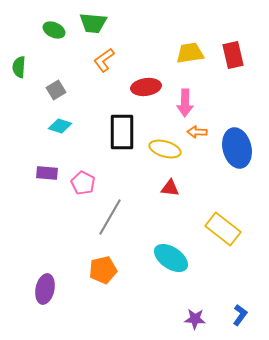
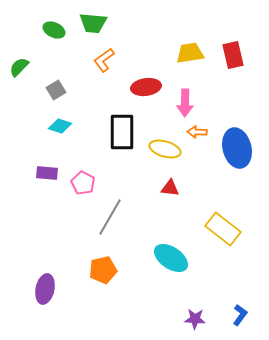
green semicircle: rotated 40 degrees clockwise
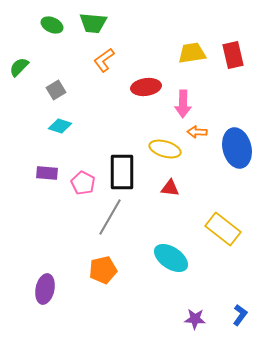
green ellipse: moved 2 px left, 5 px up
yellow trapezoid: moved 2 px right
pink arrow: moved 2 px left, 1 px down
black rectangle: moved 40 px down
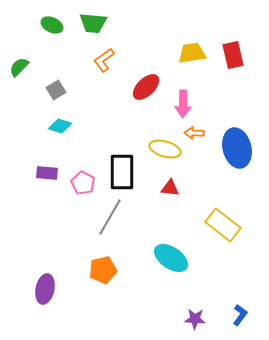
red ellipse: rotated 36 degrees counterclockwise
orange arrow: moved 3 px left, 1 px down
yellow rectangle: moved 4 px up
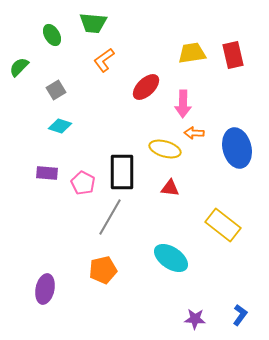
green ellipse: moved 10 px down; rotated 35 degrees clockwise
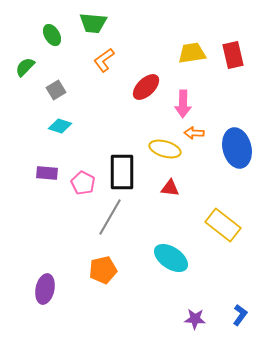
green semicircle: moved 6 px right
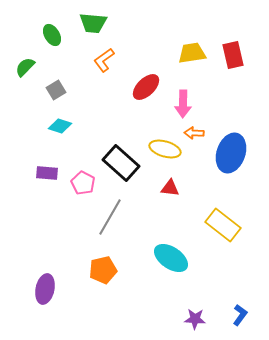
blue ellipse: moved 6 px left, 5 px down; rotated 33 degrees clockwise
black rectangle: moved 1 px left, 9 px up; rotated 48 degrees counterclockwise
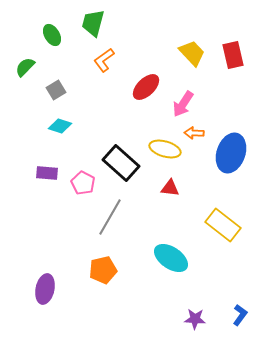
green trapezoid: rotated 100 degrees clockwise
yellow trapezoid: rotated 56 degrees clockwise
pink arrow: rotated 32 degrees clockwise
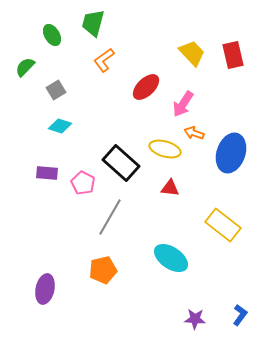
orange arrow: rotated 18 degrees clockwise
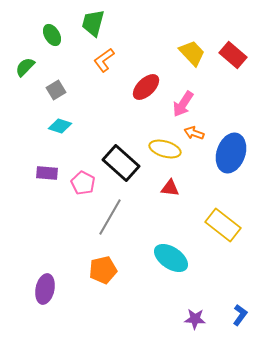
red rectangle: rotated 36 degrees counterclockwise
